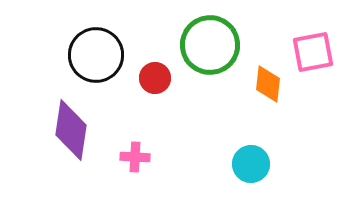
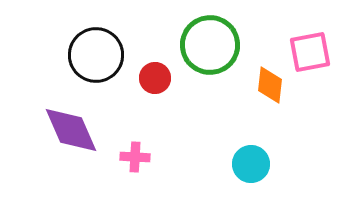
pink square: moved 3 px left
orange diamond: moved 2 px right, 1 px down
purple diamond: rotated 32 degrees counterclockwise
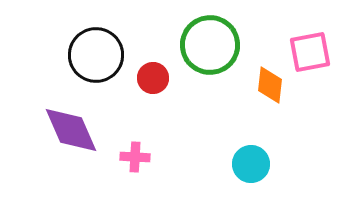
red circle: moved 2 px left
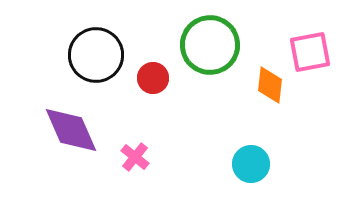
pink cross: rotated 36 degrees clockwise
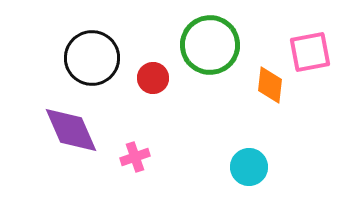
black circle: moved 4 px left, 3 px down
pink cross: rotated 32 degrees clockwise
cyan circle: moved 2 px left, 3 px down
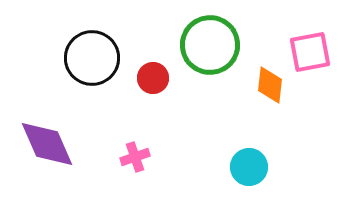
purple diamond: moved 24 px left, 14 px down
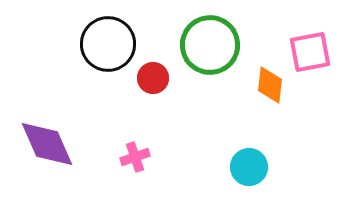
black circle: moved 16 px right, 14 px up
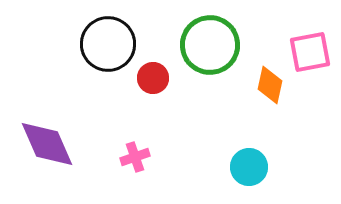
orange diamond: rotated 6 degrees clockwise
